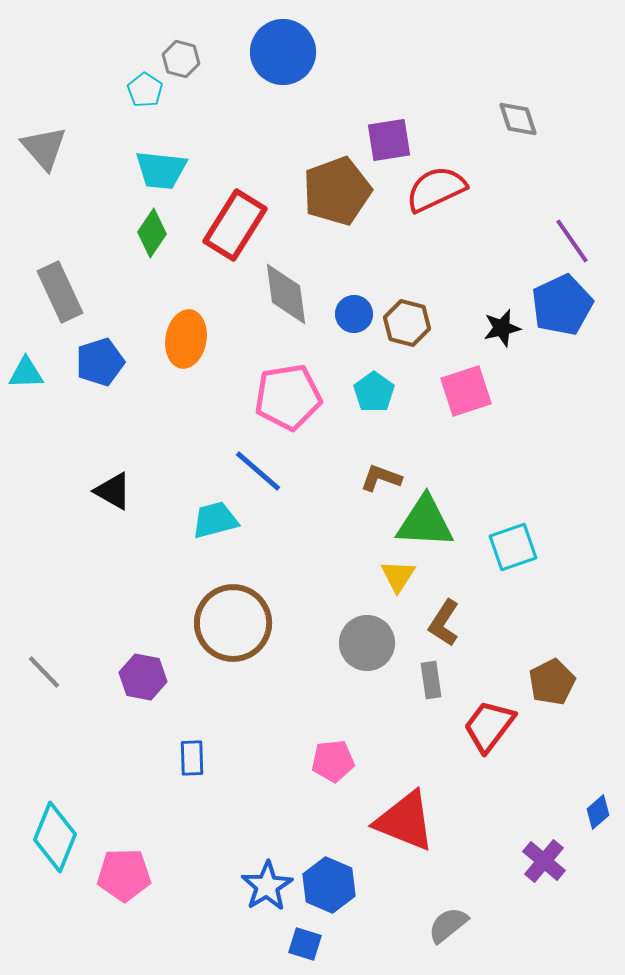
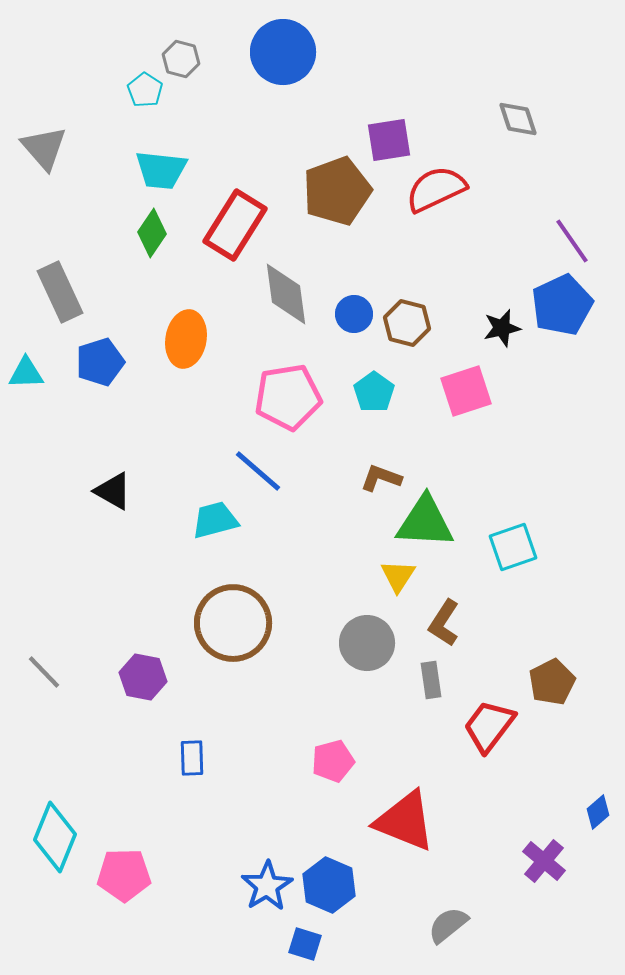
pink pentagon at (333, 761): rotated 9 degrees counterclockwise
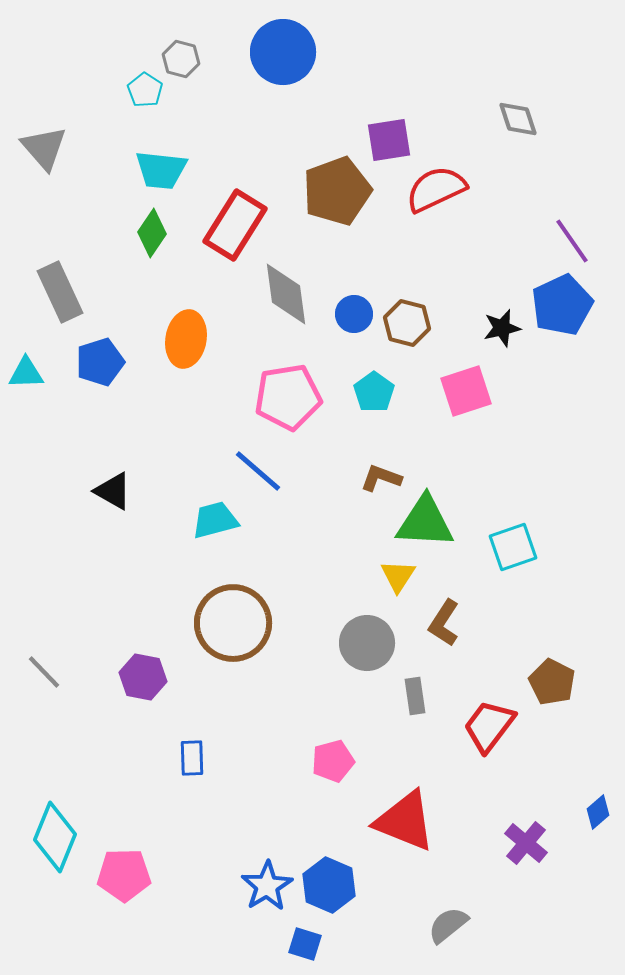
gray rectangle at (431, 680): moved 16 px left, 16 px down
brown pentagon at (552, 682): rotated 18 degrees counterclockwise
purple cross at (544, 861): moved 18 px left, 18 px up
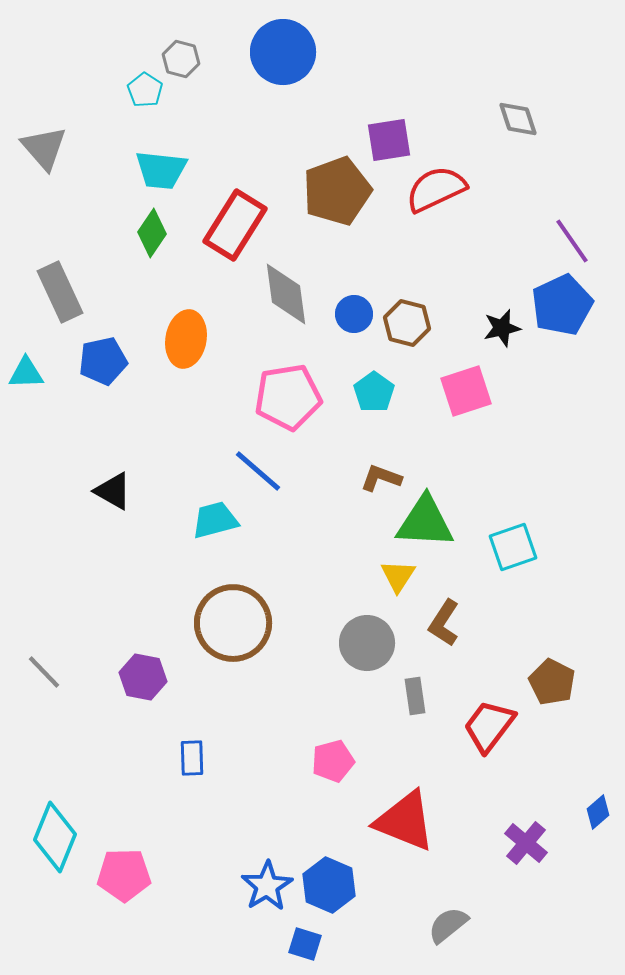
blue pentagon at (100, 362): moved 3 px right, 1 px up; rotated 6 degrees clockwise
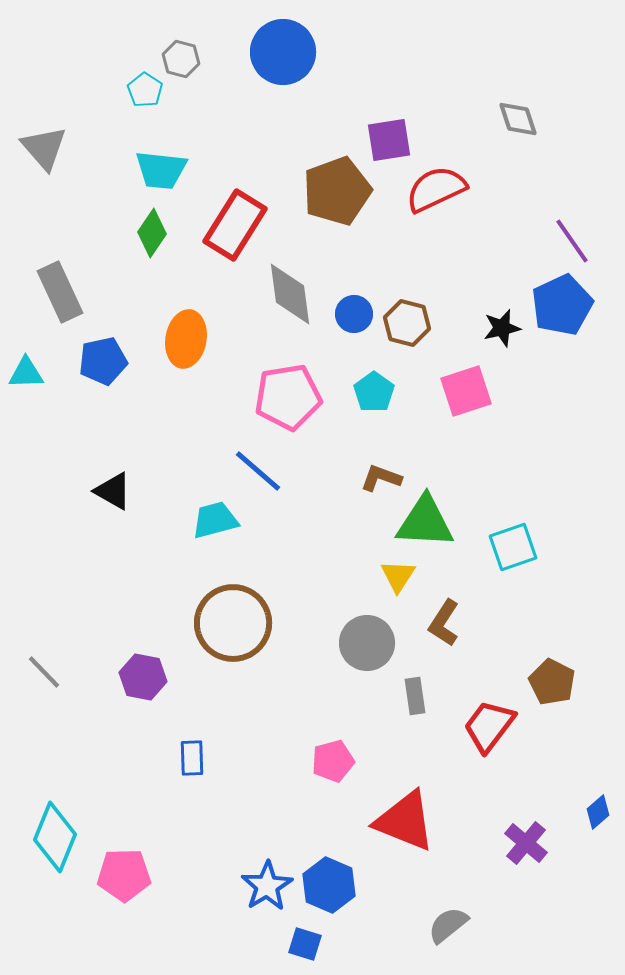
gray diamond at (286, 294): moved 4 px right
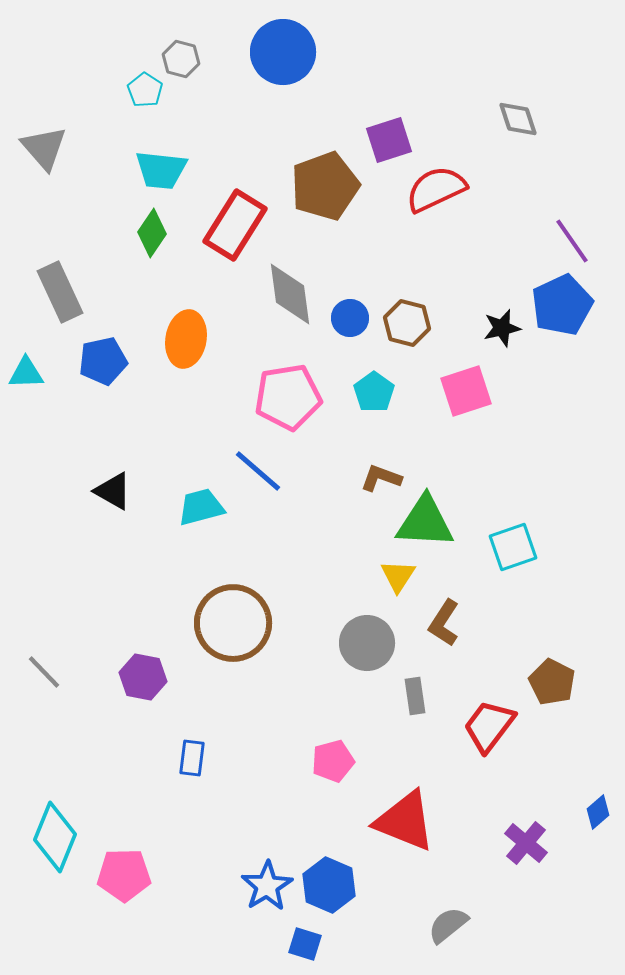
purple square at (389, 140): rotated 9 degrees counterclockwise
brown pentagon at (337, 191): moved 12 px left, 5 px up
blue circle at (354, 314): moved 4 px left, 4 px down
cyan trapezoid at (215, 520): moved 14 px left, 13 px up
blue rectangle at (192, 758): rotated 9 degrees clockwise
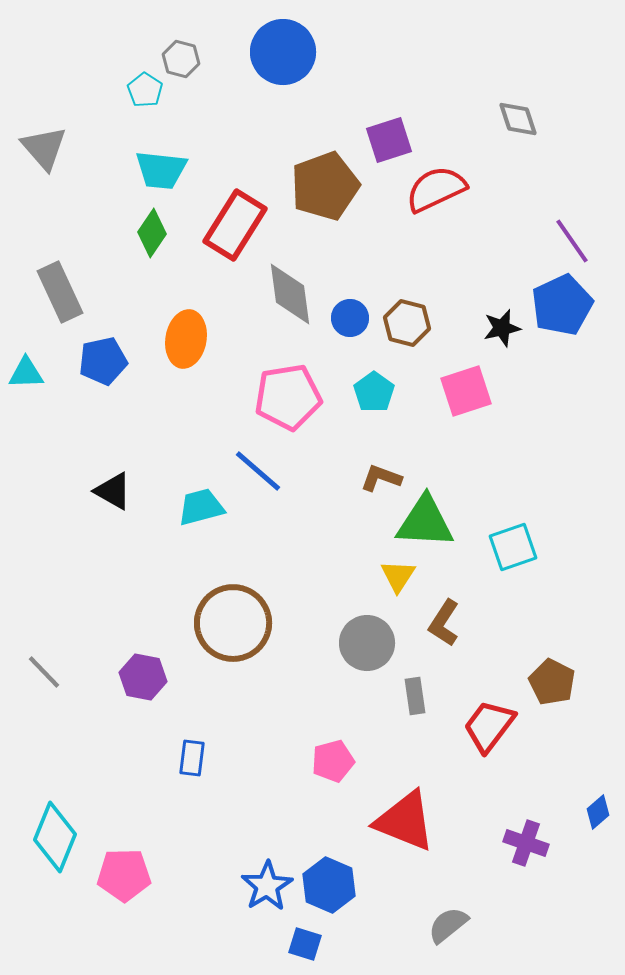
purple cross at (526, 843): rotated 21 degrees counterclockwise
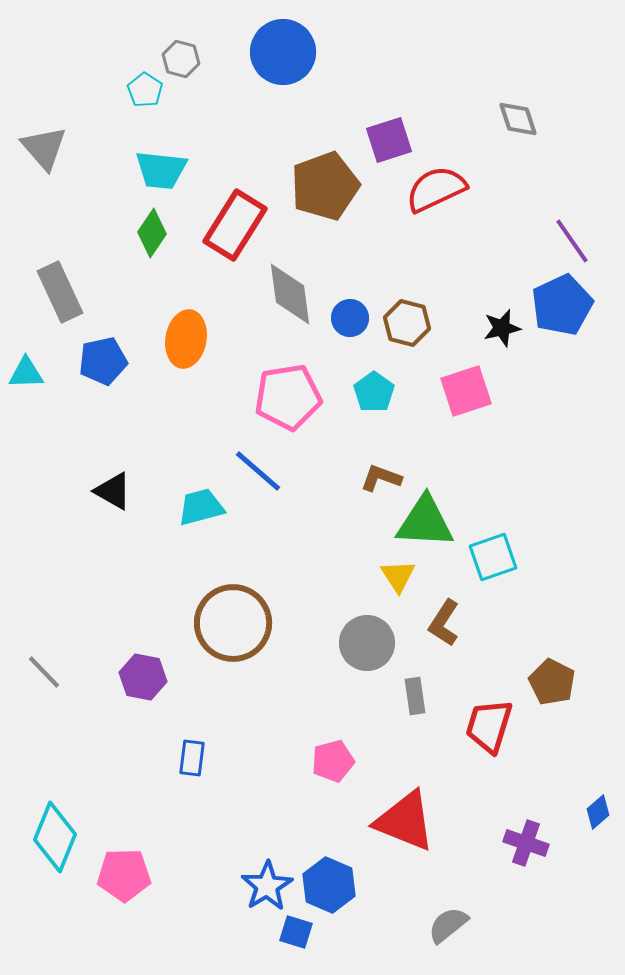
cyan square at (513, 547): moved 20 px left, 10 px down
yellow triangle at (398, 576): rotated 6 degrees counterclockwise
red trapezoid at (489, 726): rotated 20 degrees counterclockwise
blue square at (305, 944): moved 9 px left, 12 px up
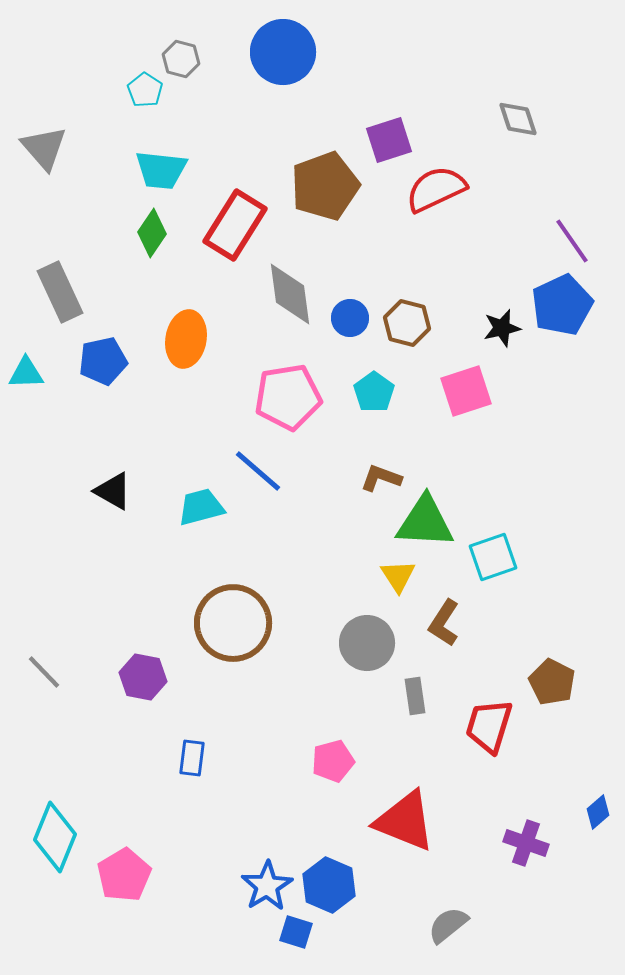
pink pentagon at (124, 875): rotated 30 degrees counterclockwise
